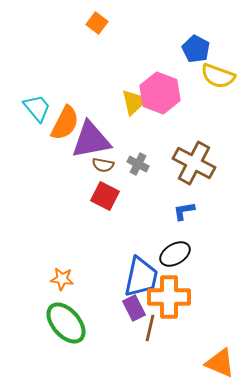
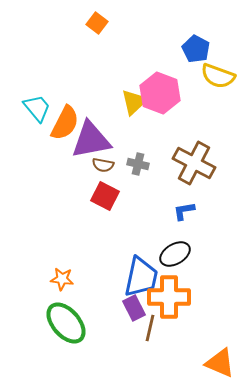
gray cross: rotated 15 degrees counterclockwise
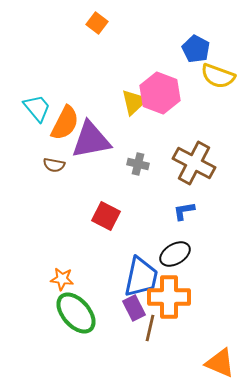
brown semicircle: moved 49 px left
red square: moved 1 px right, 20 px down
green ellipse: moved 10 px right, 10 px up
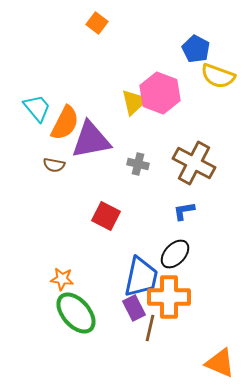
black ellipse: rotated 16 degrees counterclockwise
